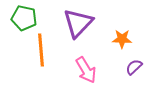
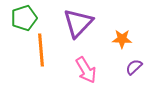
green pentagon: rotated 30 degrees counterclockwise
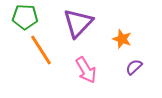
green pentagon: moved 1 px right, 1 px up; rotated 20 degrees clockwise
orange star: rotated 18 degrees clockwise
orange line: rotated 28 degrees counterclockwise
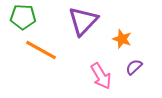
green pentagon: moved 2 px left
purple triangle: moved 5 px right, 2 px up
orange line: rotated 28 degrees counterclockwise
pink arrow: moved 15 px right, 6 px down
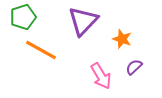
green pentagon: rotated 20 degrees counterclockwise
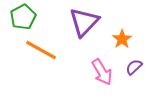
green pentagon: rotated 10 degrees counterclockwise
purple triangle: moved 1 px right, 1 px down
orange star: rotated 18 degrees clockwise
pink arrow: moved 1 px right, 4 px up
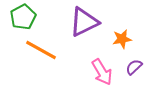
purple triangle: rotated 20 degrees clockwise
orange star: rotated 24 degrees clockwise
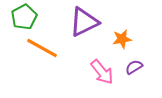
green pentagon: moved 1 px right
orange line: moved 1 px right, 2 px up
purple semicircle: rotated 12 degrees clockwise
pink arrow: rotated 8 degrees counterclockwise
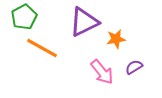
orange star: moved 6 px left
